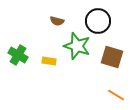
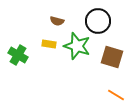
yellow rectangle: moved 17 px up
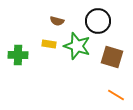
green cross: rotated 30 degrees counterclockwise
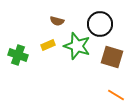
black circle: moved 2 px right, 3 px down
yellow rectangle: moved 1 px left, 1 px down; rotated 32 degrees counterclockwise
green cross: rotated 18 degrees clockwise
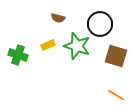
brown semicircle: moved 1 px right, 3 px up
brown square: moved 4 px right, 1 px up
